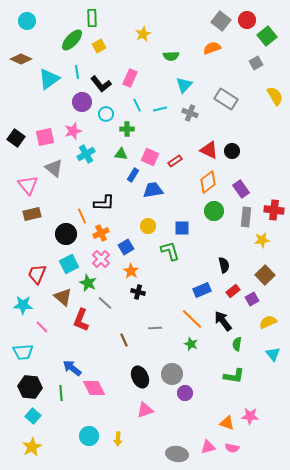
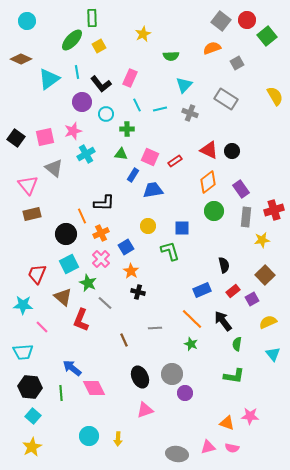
gray square at (256, 63): moved 19 px left
red cross at (274, 210): rotated 24 degrees counterclockwise
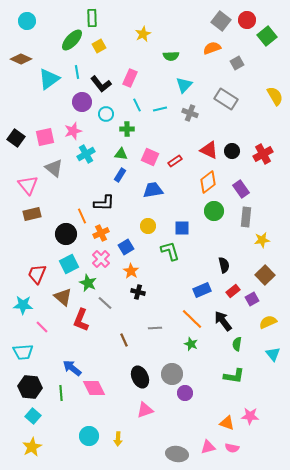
blue rectangle at (133, 175): moved 13 px left
red cross at (274, 210): moved 11 px left, 56 px up; rotated 12 degrees counterclockwise
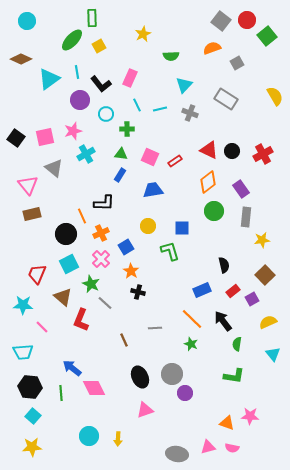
purple circle at (82, 102): moved 2 px left, 2 px up
green star at (88, 283): moved 3 px right, 1 px down
yellow star at (32, 447): rotated 24 degrees clockwise
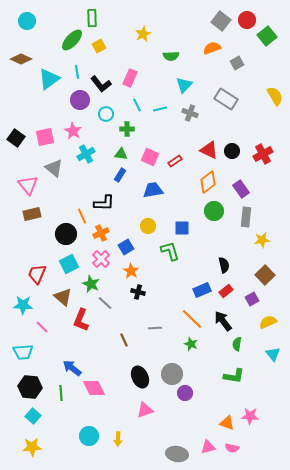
pink star at (73, 131): rotated 24 degrees counterclockwise
red rectangle at (233, 291): moved 7 px left
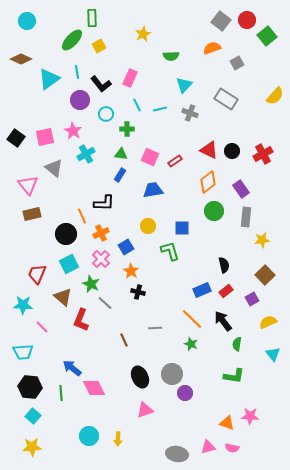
yellow semicircle at (275, 96): rotated 72 degrees clockwise
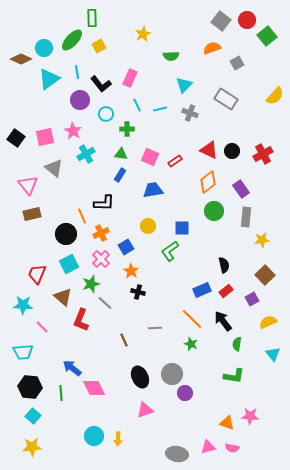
cyan circle at (27, 21): moved 17 px right, 27 px down
green L-shape at (170, 251): rotated 110 degrees counterclockwise
green star at (91, 284): rotated 30 degrees clockwise
cyan circle at (89, 436): moved 5 px right
